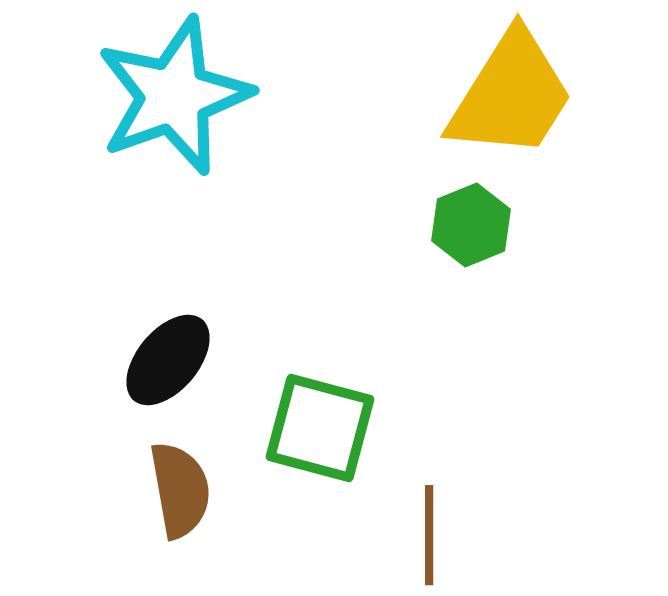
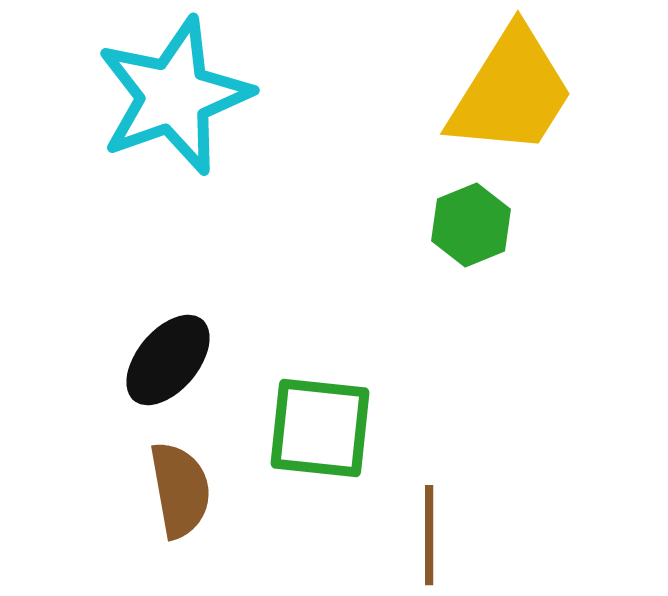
yellow trapezoid: moved 3 px up
green square: rotated 9 degrees counterclockwise
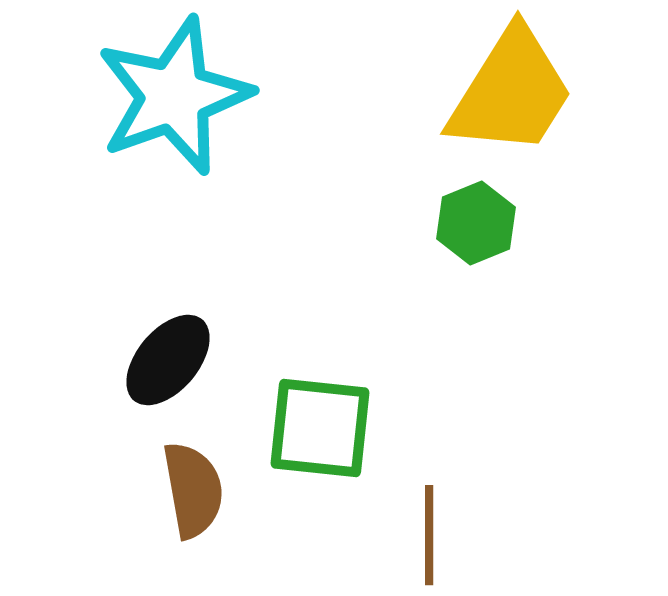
green hexagon: moved 5 px right, 2 px up
brown semicircle: moved 13 px right
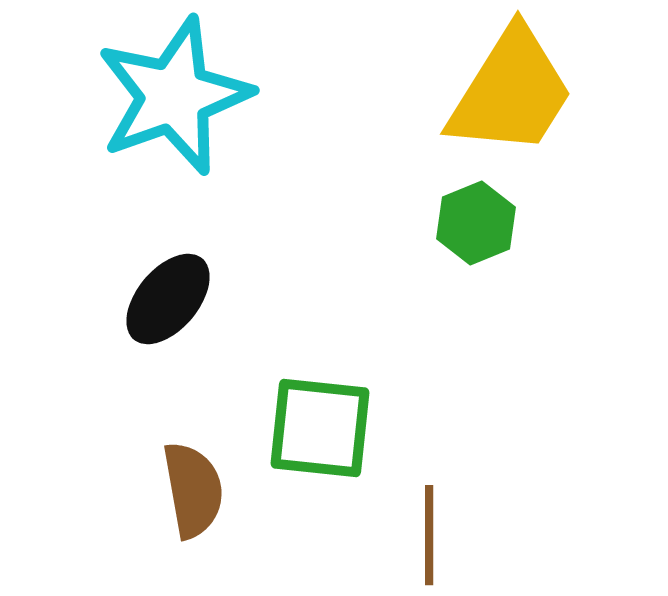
black ellipse: moved 61 px up
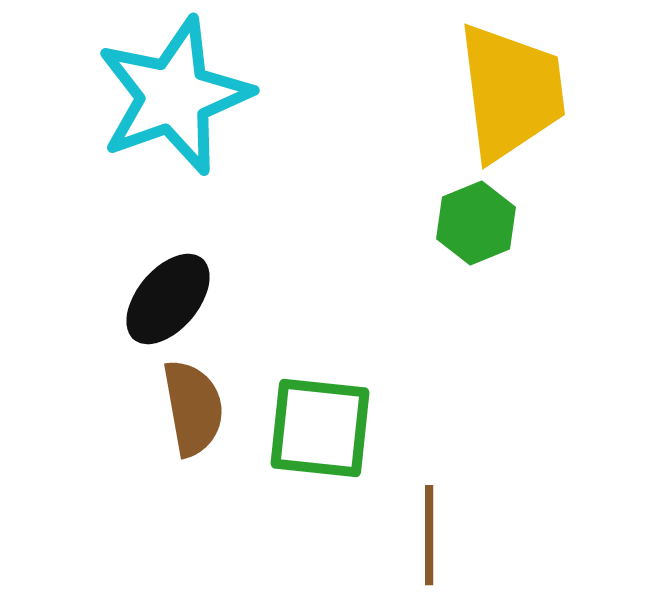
yellow trapezoid: rotated 39 degrees counterclockwise
brown semicircle: moved 82 px up
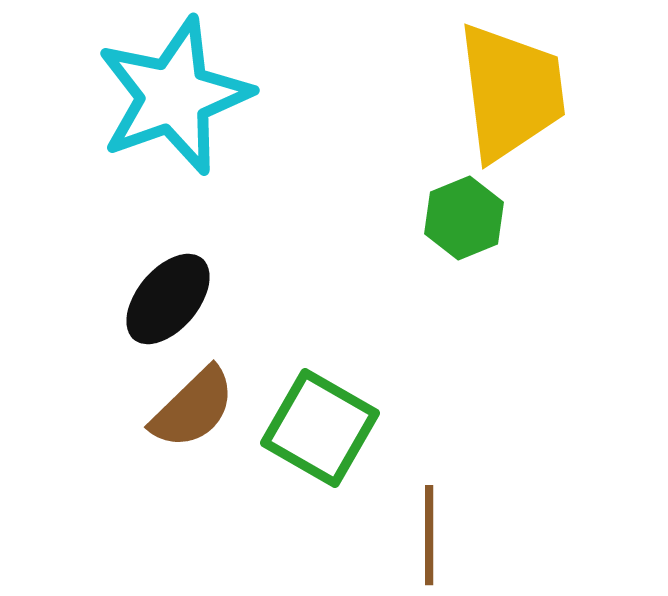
green hexagon: moved 12 px left, 5 px up
brown semicircle: rotated 56 degrees clockwise
green square: rotated 24 degrees clockwise
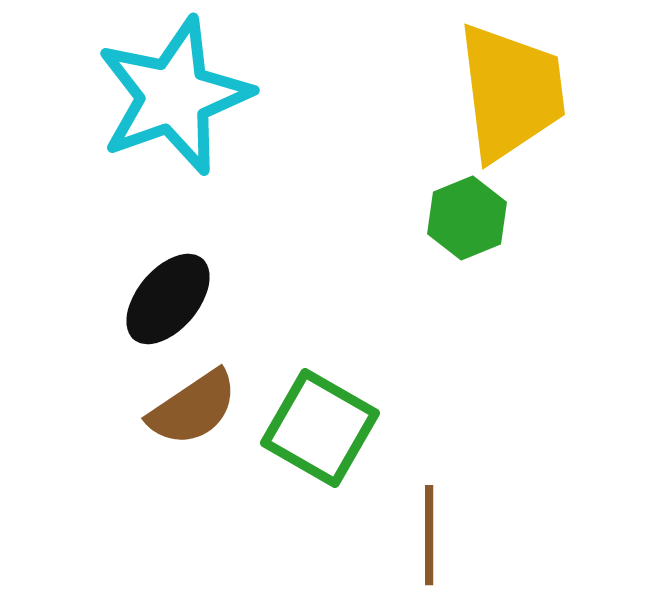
green hexagon: moved 3 px right
brown semicircle: rotated 10 degrees clockwise
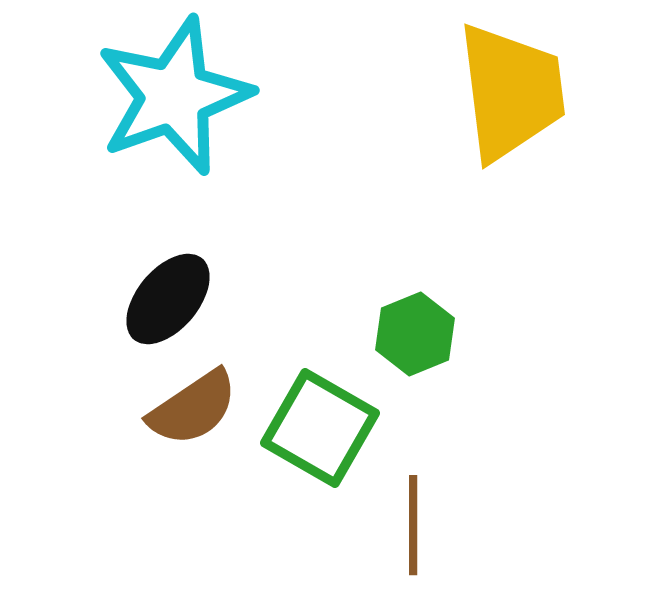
green hexagon: moved 52 px left, 116 px down
brown line: moved 16 px left, 10 px up
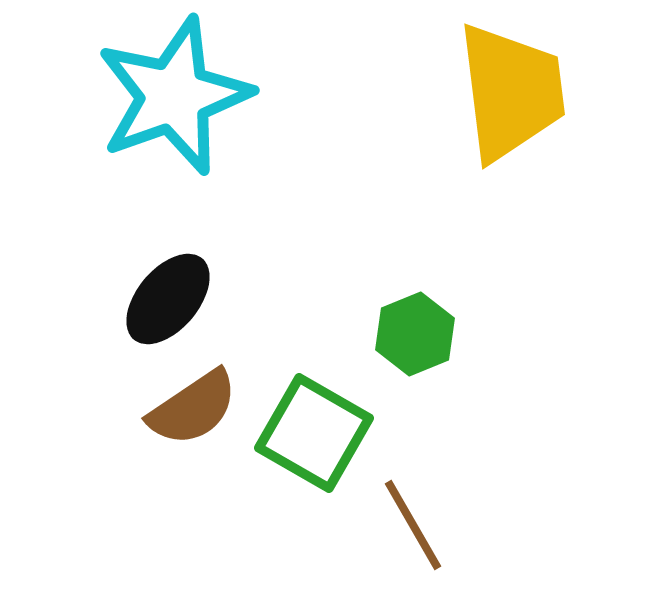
green square: moved 6 px left, 5 px down
brown line: rotated 30 degrees counterclockwise
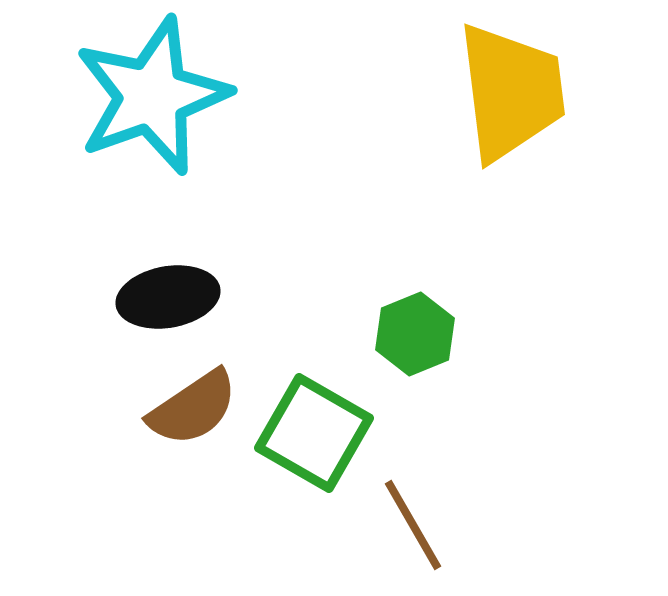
cyan star: moved 22 px left
black ellipse: moved 2 px up; rotated 40 degrees clockwise
